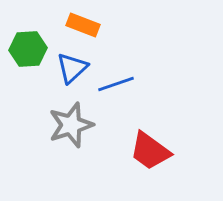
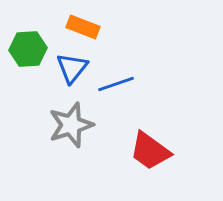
orange rectangle: moved 2 px down
blue triangle: rotated 8 degrees counterclockwise
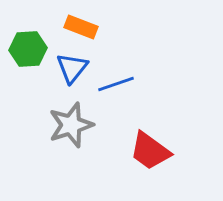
orange rectangle: moved 2 px left
